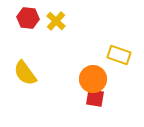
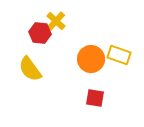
red hexagon: moved 12 px right, 15 px down
yellow semicircle: moved 5 px right, 4 px up
orange circle: moved 2 px left, 20 px up
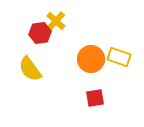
red hexagon: rotated 15 degrees counterclockwise
yellow rectangle: moved 2 px down
red square: rotated 18 degrees counterclockwise
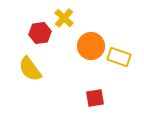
yellow cross: moved 8 px right, 3 px up
orange circle: moved 13 px up
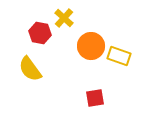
red hexagon: rotated 20 degrees clockwise
yellow rectangle: moved 1 px up
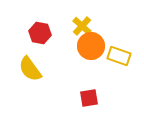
yellow cross: moved 18 px right, 8 px down
red square: moved 6 px left
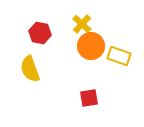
yellow cross: moved 2 px up
yellow semicircle: rotated 16 degrees clockwise
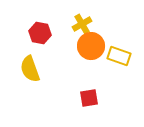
yellow cross: rotated 18 degrees clockwise
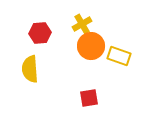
red hexagon: rotated 15 degrees counterclockwise
yellow semicircle: rotated 16 degrees clockwise
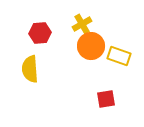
red square: moved 17 px right, 1 px down
